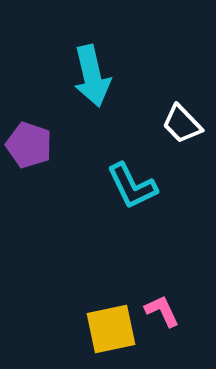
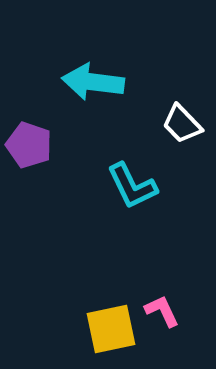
cyan arrow: moved 1 px right, 6 px down; rotated 110 degrees clockwise
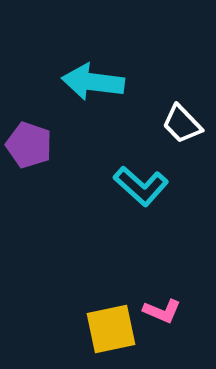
cyan L-shape: moved 9 px right; rotated 22 degrees counterclockwise
pink L-shape: rotated 138 degrees clockwise
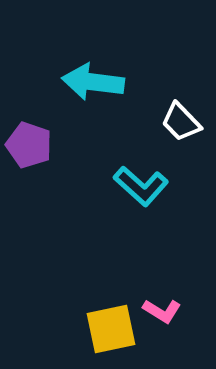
white trapezoid: moved 1 px left, 2 px up
pink L-shape: rotated 9 degrees clockwise
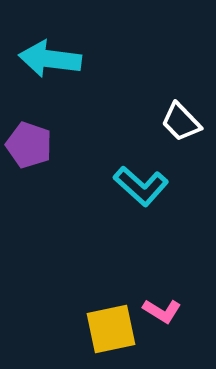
cyan arrow: moved 43 px left, 23 px up
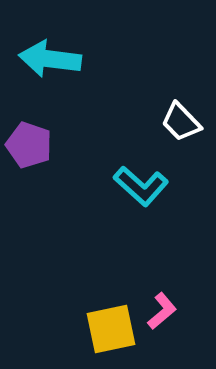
pink L-shape: rotated 72 degrees counterclockwise
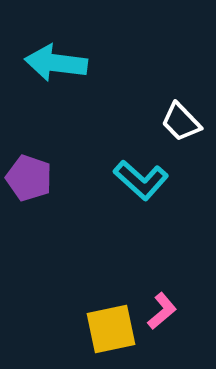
cyan arrow: moved 6 px right, 4 px down
purple pentagon: moved 33 px down
cyan L-shape: moved 6 px up
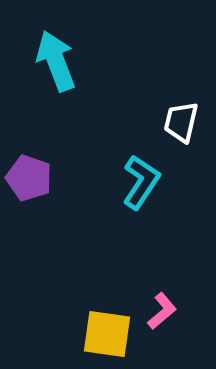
cyan arrow: moved 2 px up; rotated 62 degrees clockwise
white trapezoid: rotated 57 degrees clockwise
cyan L-shape: moved 2 px down; rotated 98 degrees counterclockwise
yellow square: moved 4 px left, 5 px down; rotated 20 degrees clockwise
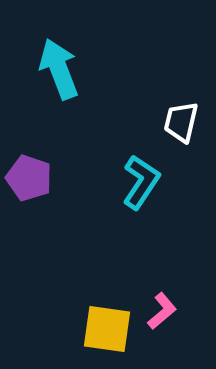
cyan arrow: moved 3 px right, 8 px down
yellow square: moved 5 px up
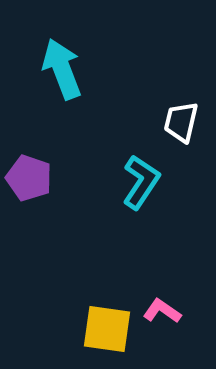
cyan arrow: moved 3 px right
pink L-shape: rotated 105 degrees counterclockwise
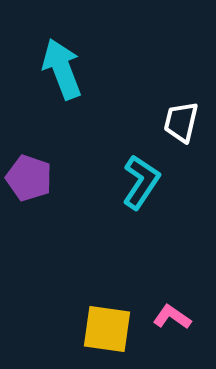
pink L-shape: moved 10 px right, 6 px down
